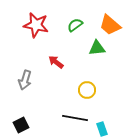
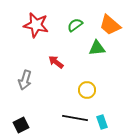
cyan rectangle: moved 7 px up
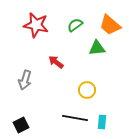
cyan rectangle: rotated 24 degrees clockwise
